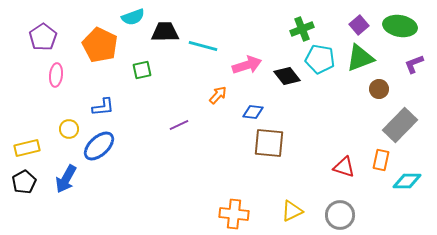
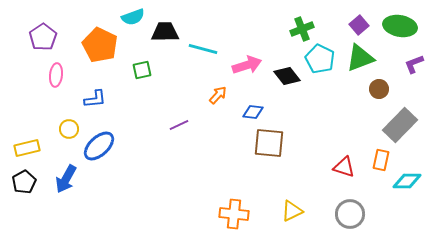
cyan line: moved 3 px down
cyan pentagon: rotated 16 degrees clockwise
blue L-shape: moved 8 px left, 8 px up
gray circle: moved 10 px right, 1 px up
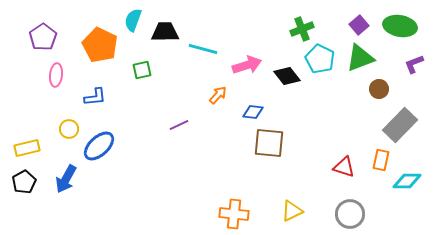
cyan semicircle: moved 3 px down; rotated 130 degrees clockwise
blue L-shape: moved 2 px up
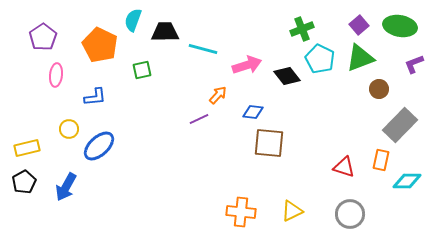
purple line: moved 20 px right, 6 px up
blue arrow: moved 8 px down
orange cross: moved 7 px right, 2 px up
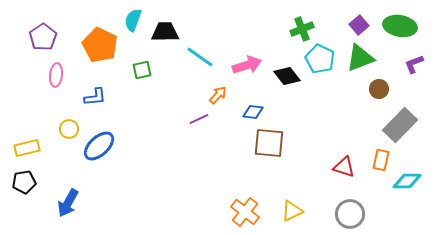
cyan line: moved 3 px left, 8 px down; rotated 20 degrees clockwise
black pentagon: rotated 20 degrees clockwise
blue arrow: moved 2 px right, 16 px down
orange cross: moved 4 px right; rotated 32 degrees clockwise
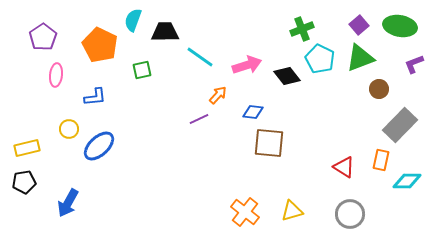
red triangle: rotated 15 degrees clockwise
yellow triangle: rotated 10 degrees clockwise
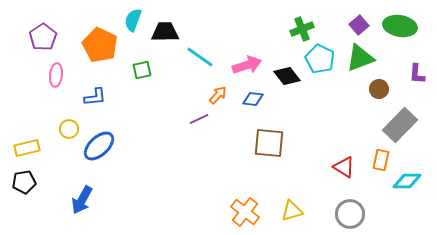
purple L-shape: moved 3 px right, 10 px down; rotated 65 degrees counterclockwise
blue diamond: moved 13 px up
blue arrow: moved 14 px right, 3 px up
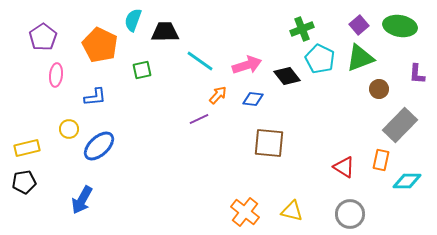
cyan line: moved 4 px down
yellow triangle: rotated 30 degrees clockwise
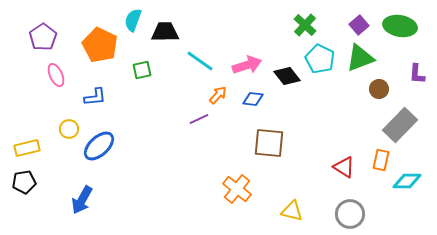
green cross: moved 3 px right, 4 px up; rotated 25 degrees counterclockwise
pink ellipse: rotated 30 degrees counterclockwise
orange cross: moved 8 px left, 23 px up
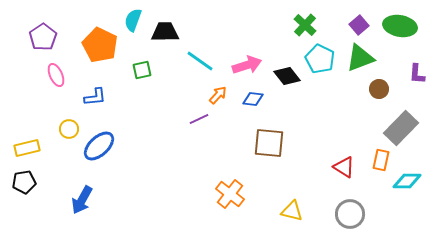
gray rectangle: moved 1 px right, 3 px down
orange cross: moved 7 px left, 5 px down
